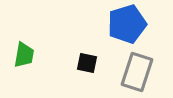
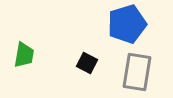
black square: rotated 15 degrees clockwise
gray rectangle: rotated 9 degrees counterclockwise
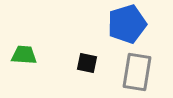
green trapezoid: rotated 96 degrees counterclockwise
black square: rotated 15 degrees counterclockwise
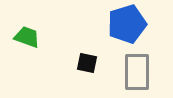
green trapezoid: moved 3 px right, 18 px up; rotated 16 degrees clockwise
gray rectangle: rotated 9 degrees counterclockwise
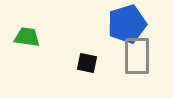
green trapezoid: rotated 12 degrees counterclockwise
gray rectangle: moved 16 px up
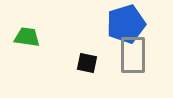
blue pentagon: moved 1 px left
gray rectangle: moved 4 px left, 1 px up
